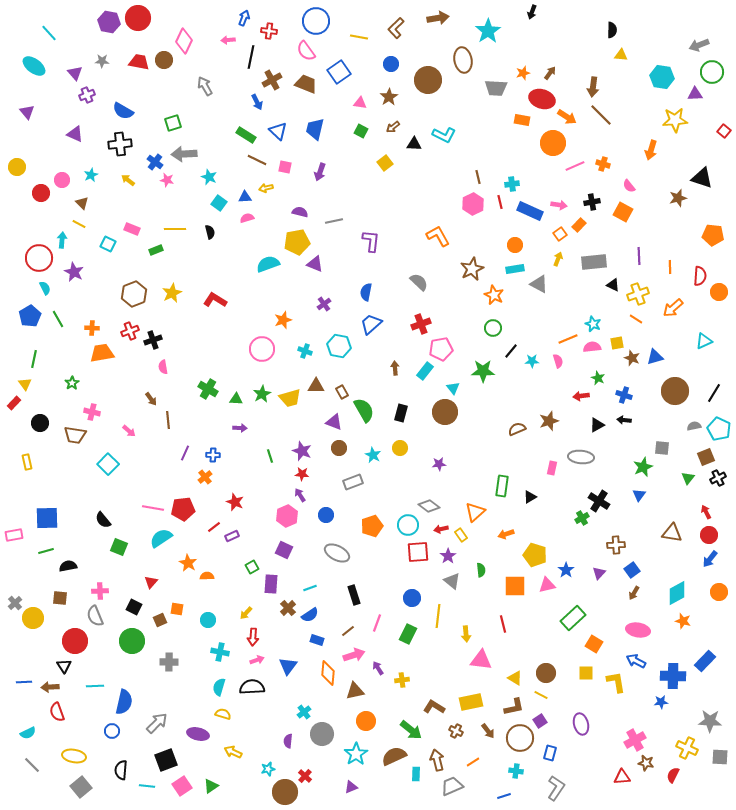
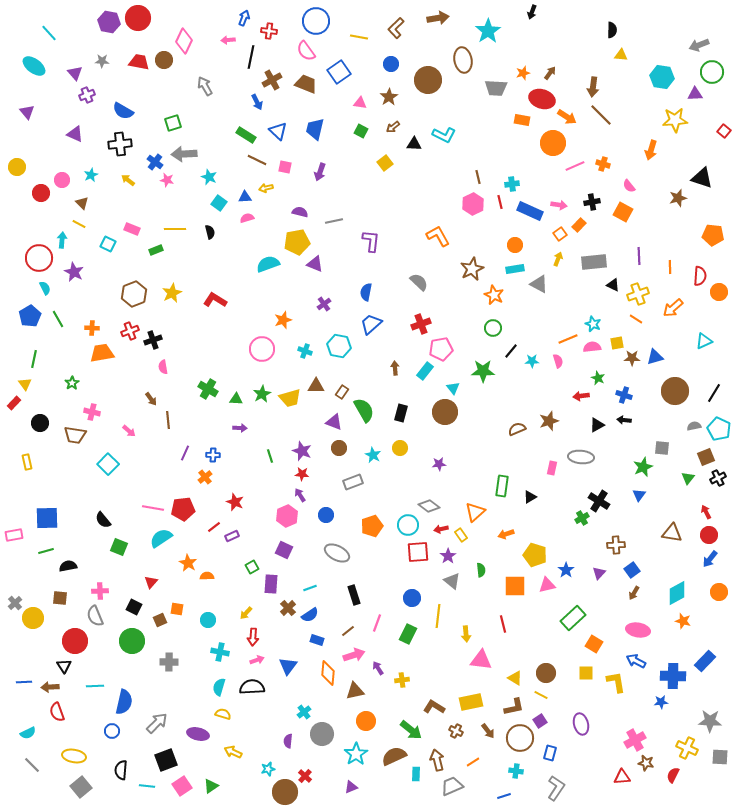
brown star at (632, 358): rotated 21 degrees counterclockwise
brown rectangle at (342, 392): rotated 64 degrees clockwise
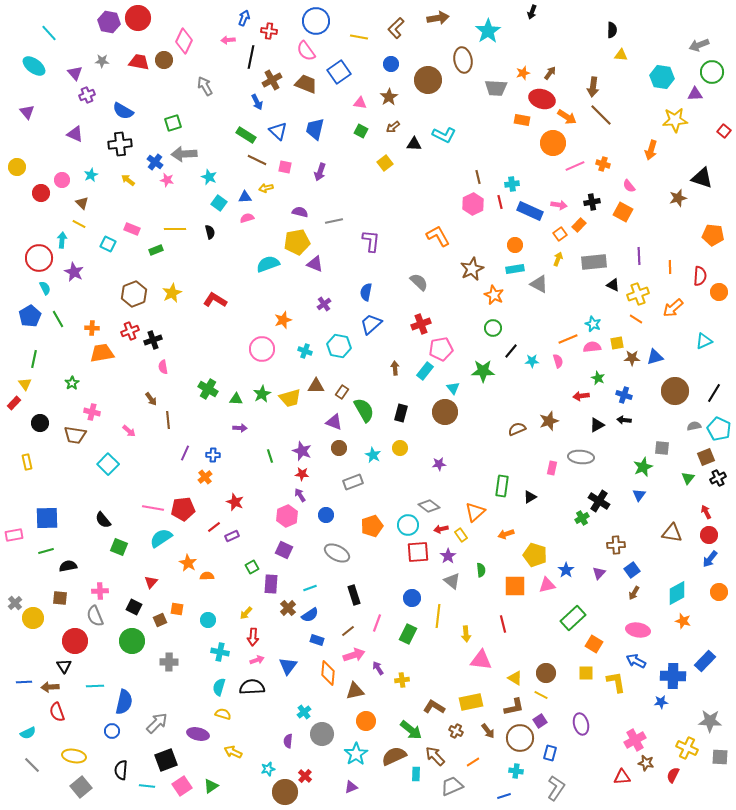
brown arrow at (437, 760): moved 2 px left, 4 px up; rotated 30 degrees counterclockwise
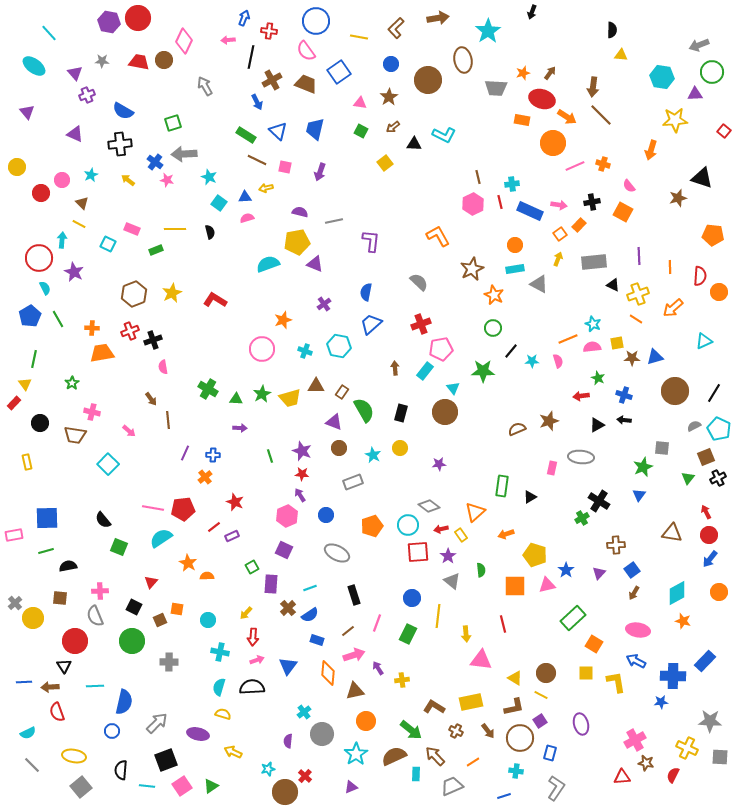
gray semicircle at (694, 426): rotated 16 degrees counterclockwise
